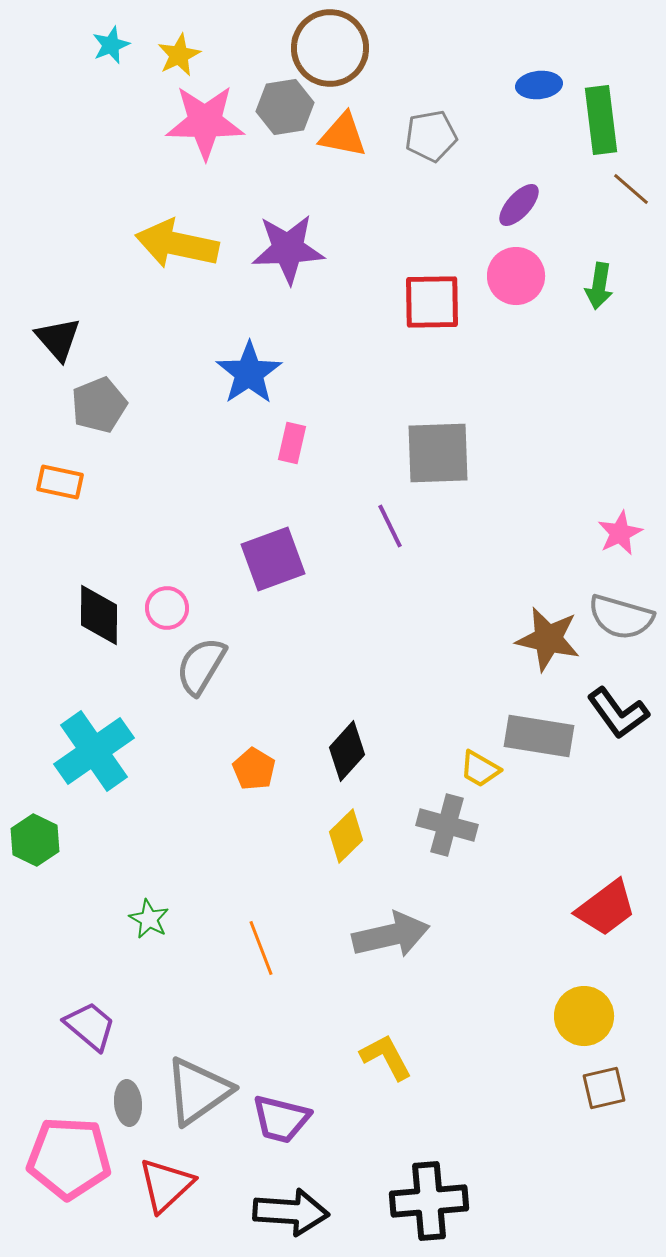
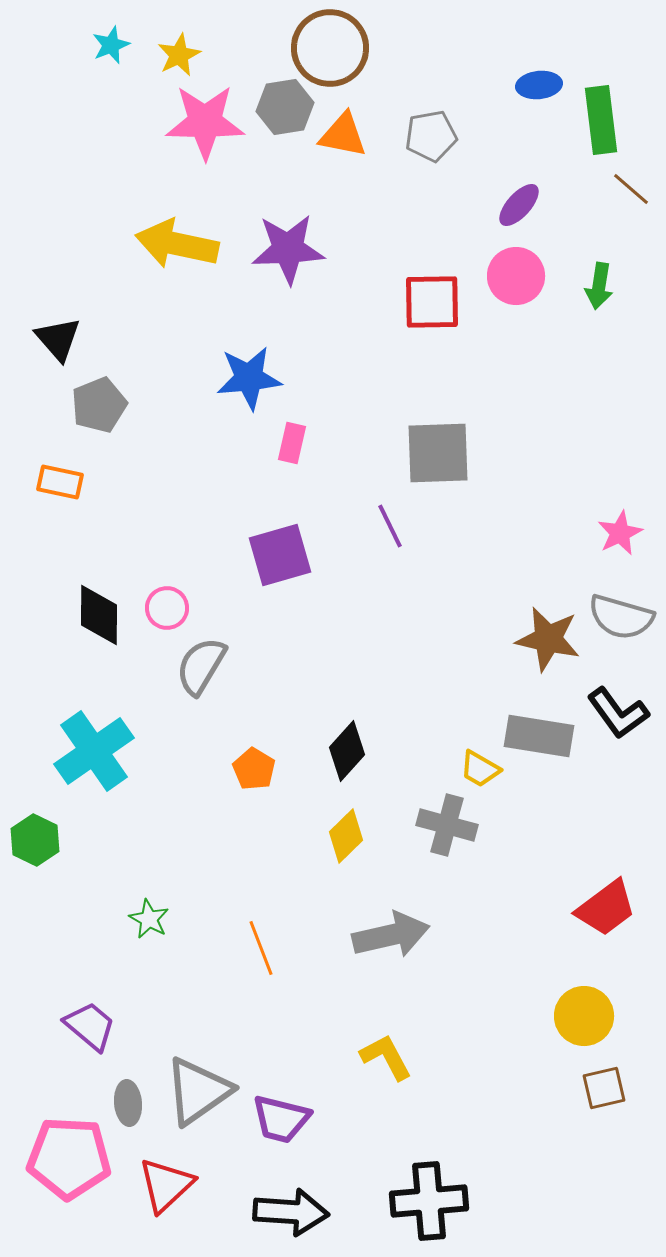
blue star at (249, 373): moved 5 px down; rotated 28 degrees clockwise
purple square at (273, 559): moved 7 px right, 4 px up; rotated 4 degrees clockwise
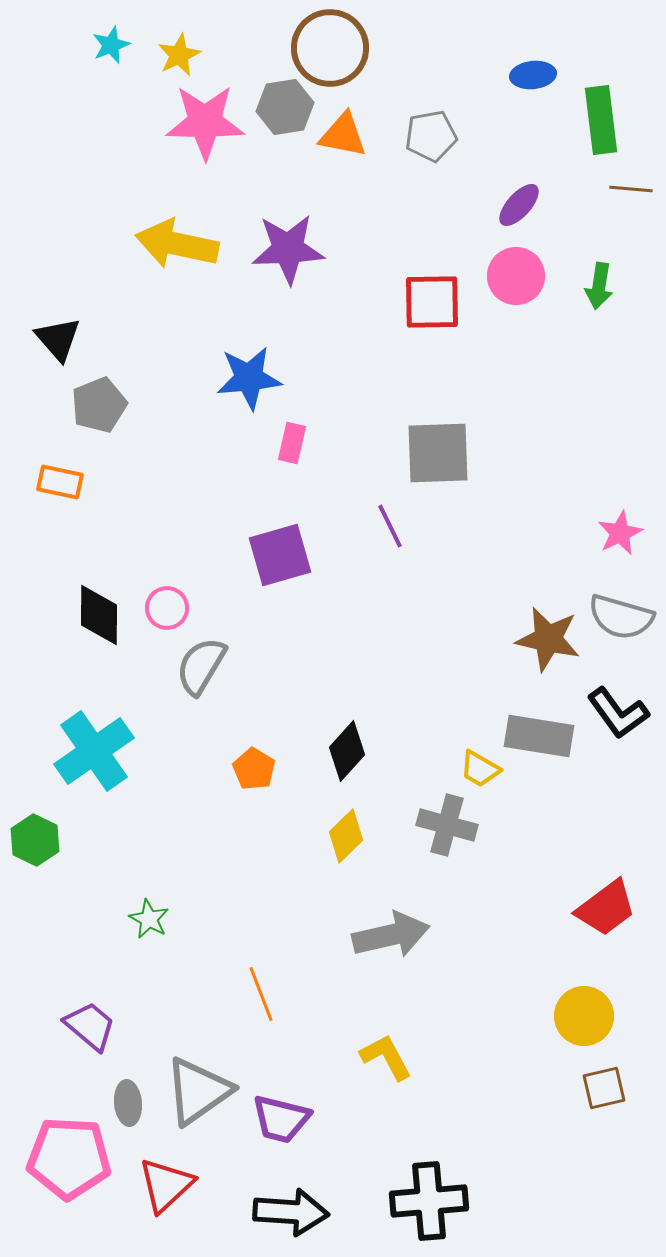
blue ellipse at (539, 85): moved 6 px left, 10 px up
brown line at (631, 189): rotated 36 degrees counterclockwise
orange line at (261, 948): moved 46 px down
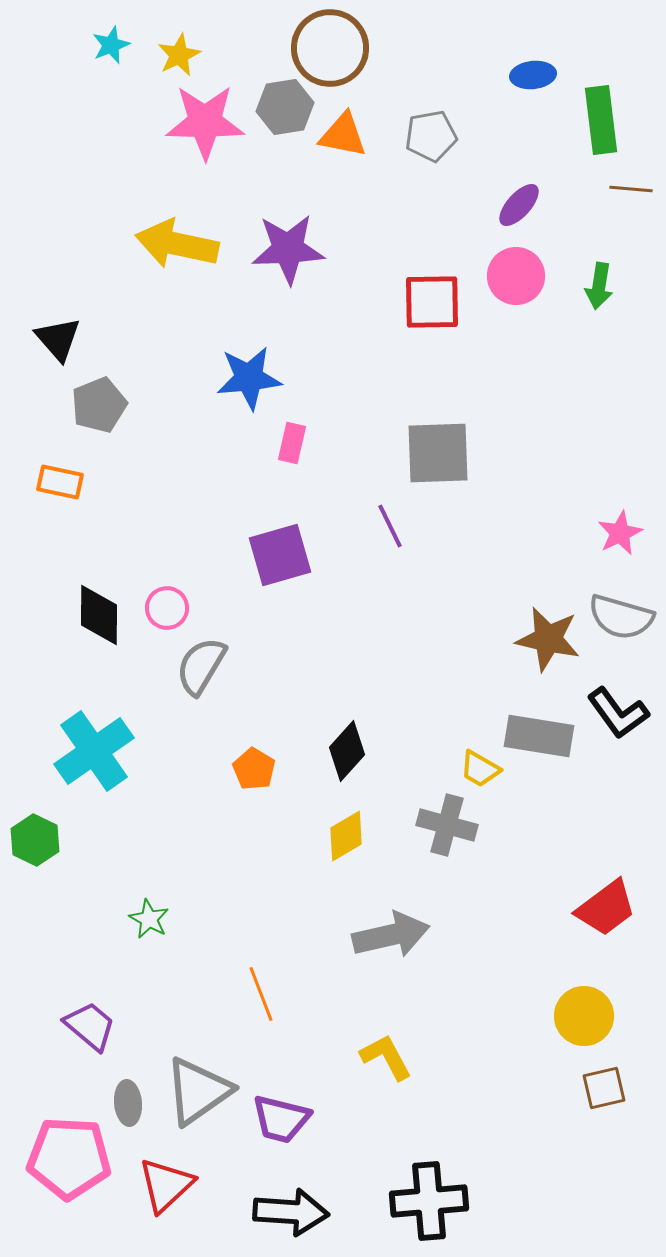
yellow diamond at (346, 836): rotated 14 degrees clockwise
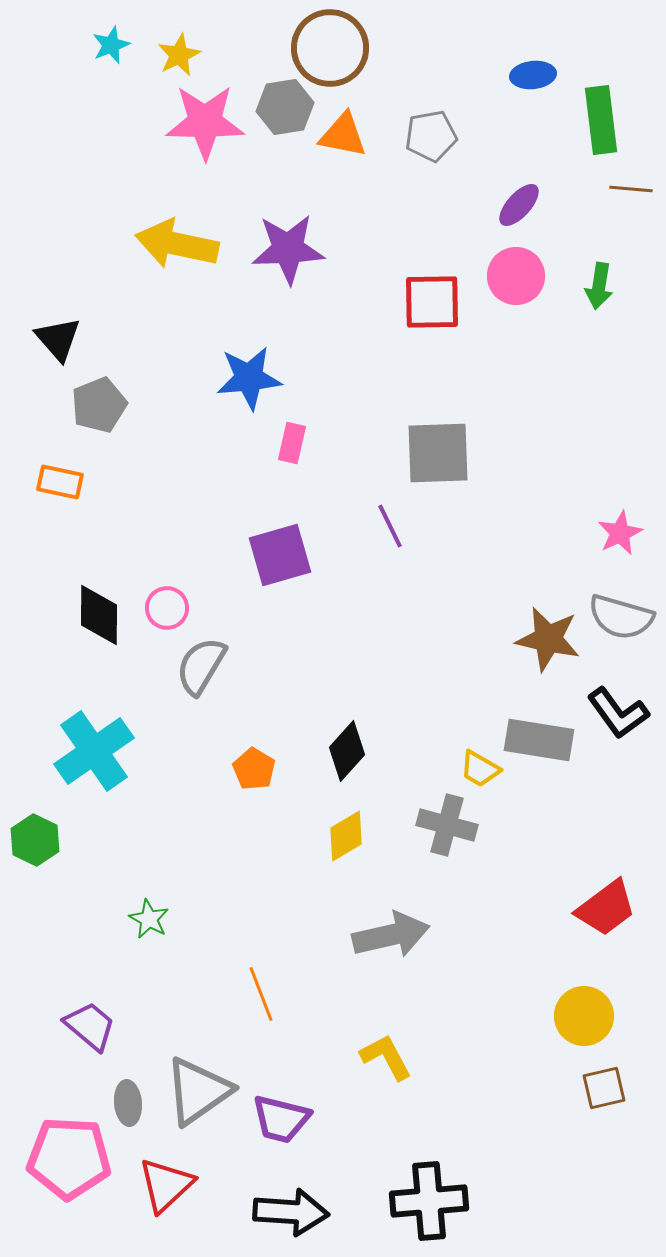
gray rectangle at (539, 736): moved 4 px down
